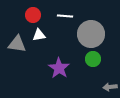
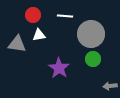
gray arrow: moved 1 px up
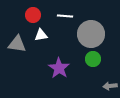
white triangle: moved 2 px right
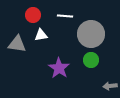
green circle: moved 2 px left, 1 px down
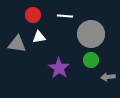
white triangle: moved 2 px left, 2 px down
gray arrow: moved 2 px left, 9 px up
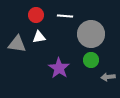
red circle: moved 3 px right
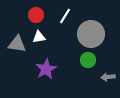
white line: rotated 63 degrees counterclockwise
green circle: moved 3 px left
purple star: moved 13 px left, 1 px down; rotated 10 degrees clockwise
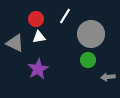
red circle: moved 4 px down
gray triangle: moved 2 px left, 1 px up; rotated 18 degrees clockwise
purple star: moved 8 px left
